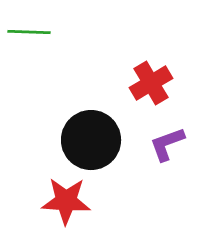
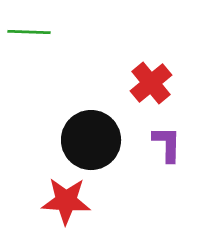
red cross: rotated 9 degrees counterclockwise
purple L-shape: rotated 111 degrees clockwise
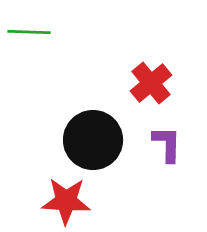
black circle: moved 2 px right
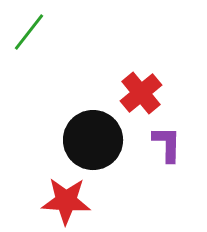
green line: rotated 54 degrees counterclockwise
red cross: moved 10 px left, 10 px down
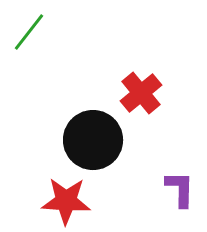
purple L-shape: moved 13 px right, 45 px down
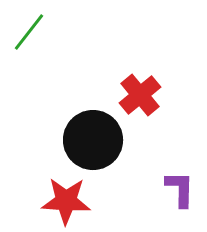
red cross: moved 1 px left, 2 px down
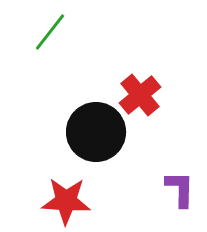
green line: moved 21 px right
black circle: moved 3 px right, 8 px up
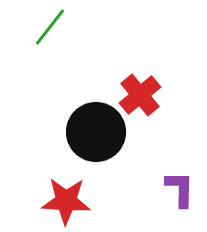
green line: moved 5 px up
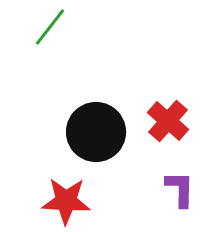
red cross: moved 28 px right, 26 px down; rotated 9 degrees counterclockwise
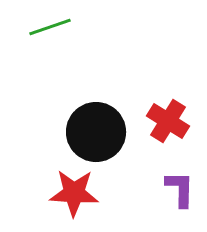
green line: rotated 33 degrees clockwise
red cross: rotated 9 degrees counterclockwise
red star: moved 8 px right, 8 px up
